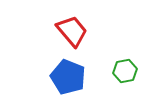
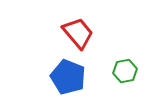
red trapezoid: moved 6 px right, 2 px down
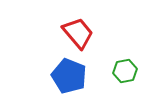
blue pentagon: moved 1 px right, 1 px up
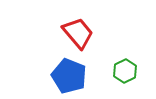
green hexagon: rotated 15 degrees counterclockwise
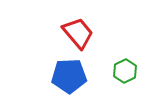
blue pentagon: rotated 24 degrees counterclockwise
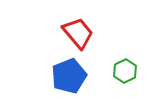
blue pentagon: rotated 20 degrees counterclockwise
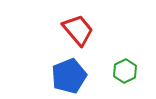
red trapezoid: moved 3 px up
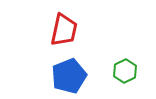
red trapezoid: moved 14 px left; rotated 52 degrees clockwise
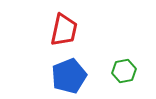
green hexagon: moved 1 px left; rotated 15 degrees clockwise
